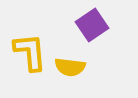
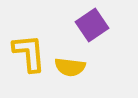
yellow L-shape: moved 1 px left, 1 px down
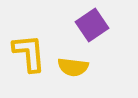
yellow semicircle: moved 3 px right
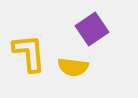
purple square: moved 4 px down
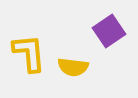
purple square: moved 17 px right, 2 px down
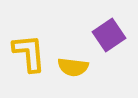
purple square: moved 4 px down
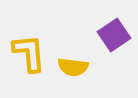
purple square: moved 5 px right
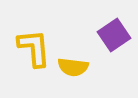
yellow L-shape: moved 5 px right, 5 px up
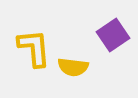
purple square: moved 1 px left
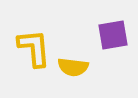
purple square: rotated 24 degrees clockwise
